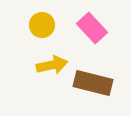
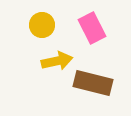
pink rectangle: rotated 16 degrees clockwise
yellow arrow: moved 5 px right, 4 px up
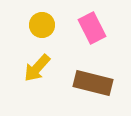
yellow arrow: moved 20 px left, 7 px down; rotated 144 degrees clockwise
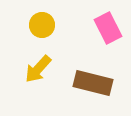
pink rectangle: moved 16 px right
yellow arrow: moved 1 px right, 1 px down
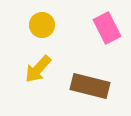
pink rectangle: moved 1 px left
brown rectangle: moved 3 px left, 3 px down
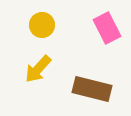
brown rectangle: moved 2 px right, 3 px down
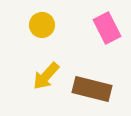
yellow arrow: moved 8 px right, 7 px down
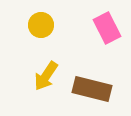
yellow circle: moved 1 px left
yellow arrow: rotated 8 degrees counterclockwise
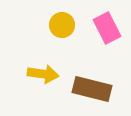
yellow circle: moved 21 px right
yellow arrow: moved 3 px left, 2 px up; rotated 116 degrees counterclockwise
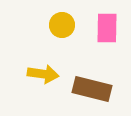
pink rectangle: rotated 28 degrees clockwise
